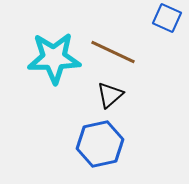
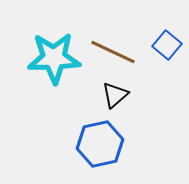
blue square: moved 27 px down; rotated 16 degrees clockwise
black triangle: moved 5 px right
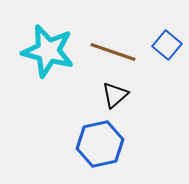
brown line: rotated 6 degrees counterclockwise
cyan star: moved 6 px left, 7 px up; rotated 16 degrees clockwise
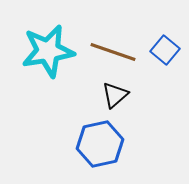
blue square: moved 2 px left, 5 px down
cyan star: rotated 24 degrees counterclockwise
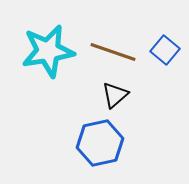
blue hexagon: moved 1 px up
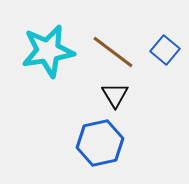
brown line: rotated 18 degrees clockwise
black triangle: rotated 20 degrees counterclockwise
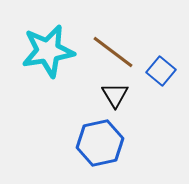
blue square: moved 4 px left, 21 px down
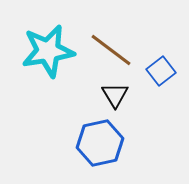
brown line: moved 2 px left, 2 px up
blue square: rotated 12 degrees clockwise
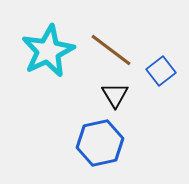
cyan star: rotated 16 degrees counterclockwise
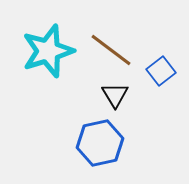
cyan star: rotated 8 degrees clockwise
